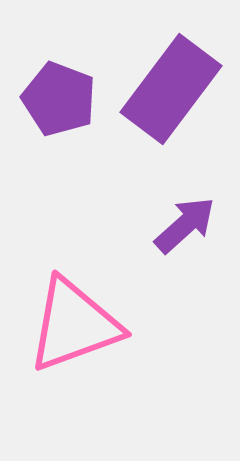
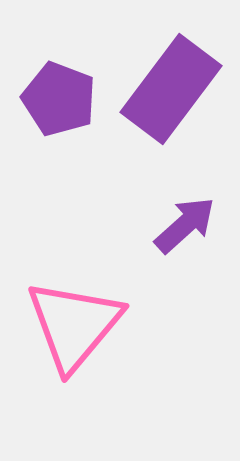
pink triangle: rotated 30 degrees counterclockwise
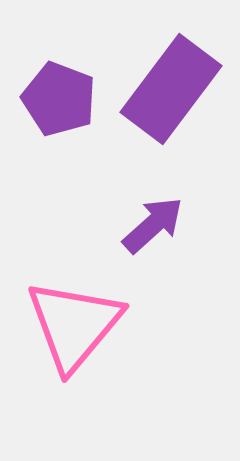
purple arrow: moved 32 px left
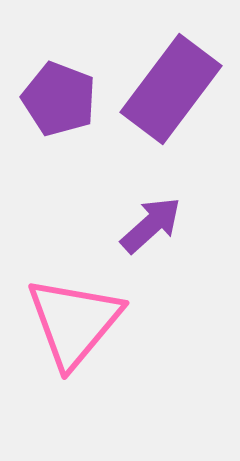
purple arrow: moved 2 px left
pink triangle: moved 3 px up
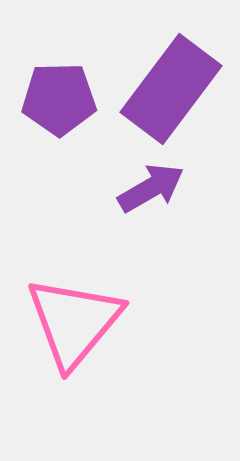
purple pentagon: rotated 22 degrees counterclockwise
purple arrow: moved 37 px up; rotated 12 degrees clockwise
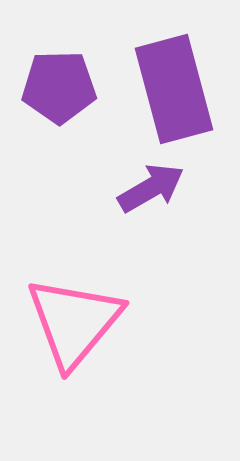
purple rectangle: moved 3 px right; rotated 52 degrees counterclockwise
purple pentagon: moved 12 px up
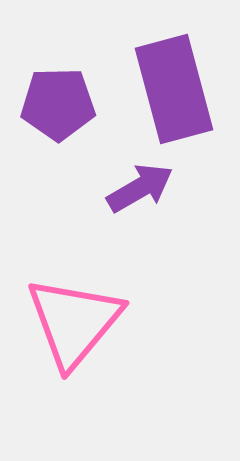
purple pentagon: moved 1 px left, 17 px down
purple arrow: moved 11 px left
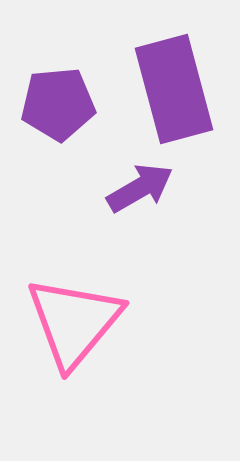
purple pentagon: rotated 4 degrees counterclockwise
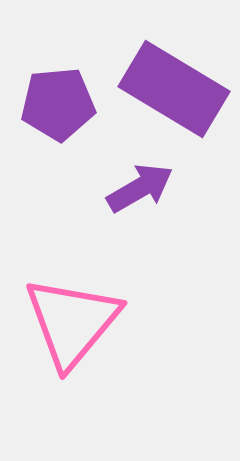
purple rectangle: rotated 44 degrees counterclockwise
pink triangle: moved 2 px left
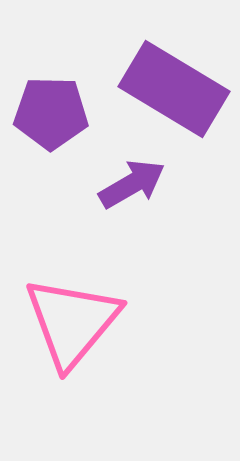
purple pentagon: moved 7 px left, 9 px down; rotated 6 degrees clockwise
purple arrow: moved 8 px left, 4 px up
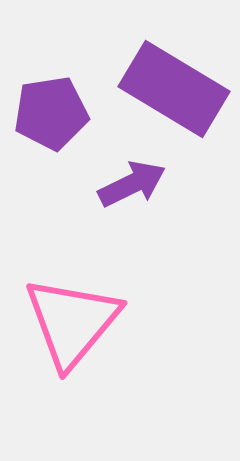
purple pentagon: rotated 10 degrees counterclockwise
purple arrow: rotated 4 degrees clockwise
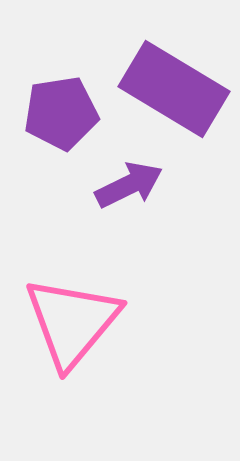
purple pentagon: moved 10 px right
purple arrow: moved 3 px left, 1 px down
